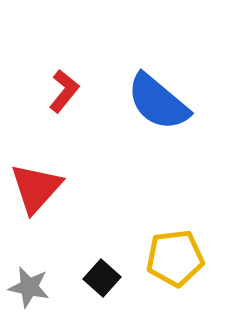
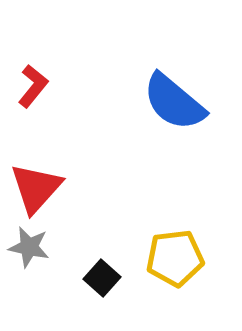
red L-shape: moved 31 px left, 5 px up
blue semicircle: moved 16 px right
gray star: moved 40 px up
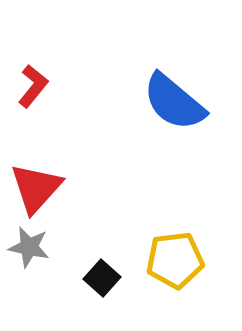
yellow pentagon: moved 2 px down
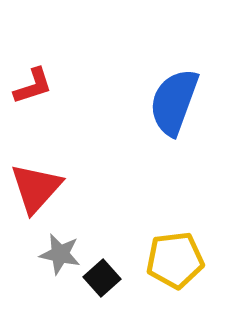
red L-shape: rotated 33 degrees clockwise
blue semicircle: rotated 70 degrees clockwise
gray star: moved 31 px right, 7 px down
black square: rotated 6 degrees clockwise
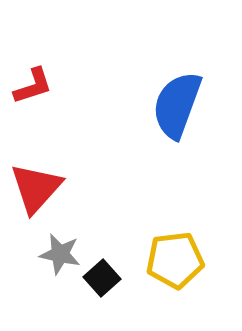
blue semicircle: moved 3 px right, 3 px down
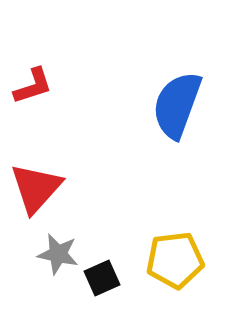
gray star: moved 2 px left
black square: rotated 18 degrees clockwise
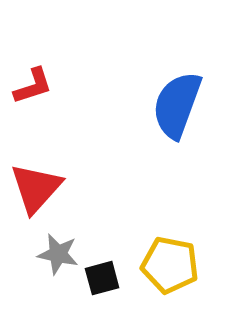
yellow pentagon: moved 5 px left, 5 px down; rotated 18 degrees clockwise
black square: rotated 9 degrees clockwise
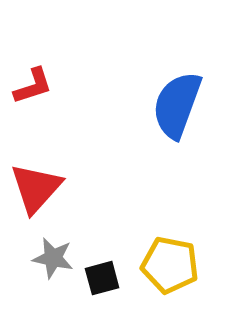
gray star: moved 5 px left, 4 px down
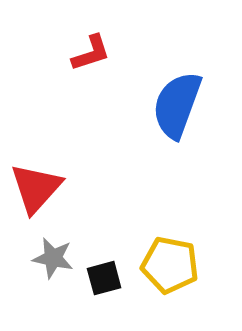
red L-shape: moved 58 px right, 33 px up
black square: moved 2 px right
